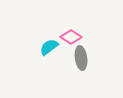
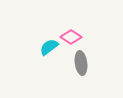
gray ellipse: moved 5 px down
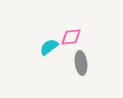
pink diamond: rotated 40 degrees counterclockwise
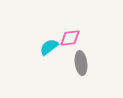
pink diamond: moved 1 px left, 1 px down
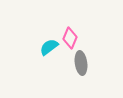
pink diamond: rotated 60 degrees counterclockwise
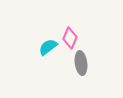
cyan semicircle: moved 1 px left
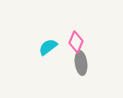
pink diamond: moved 6 px right, 4 px down
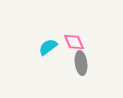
pink diamond: moved 2 px left; rotated 45 degrees counterclockwise
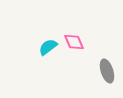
gray ellipse: moved 26 px right, 8 px down; rotated 10 degrees counterclockwise
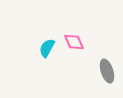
cyan semicircle: moved 1 px left, 1 px down; rotated 24 degrees counterclockwise
